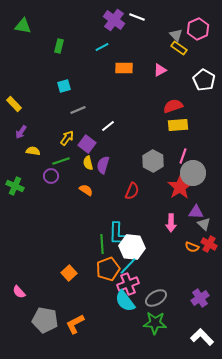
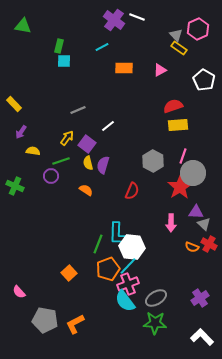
cyan square at (64, 86): moved 25 px up; rotated 16 degrees clockwise
green line at (102, 244): moved 4 px left; rotated 24 degrees clockwise
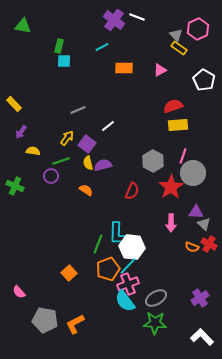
purple semicircle at (103, 165): rotated 60 degrees clockwise
red star at (180, 187): moved 9 px left
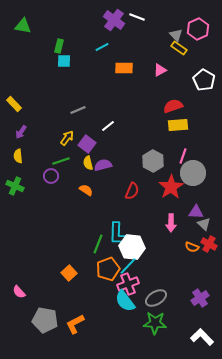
yellow semicircle at (33, 151): moved 15 px left, 5 px down; rotated 104 degrees counterclockwise
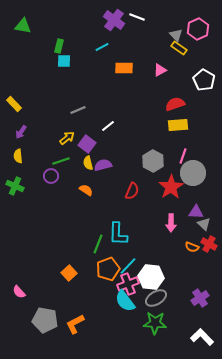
red semicircle at (173, 106): moved 2 px right, 2 px up
yellow arrow at (67, 138): rotated 14 degrees clockwise
white hexagon at (132, 247): moved 19 px right, 30 px down
